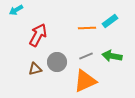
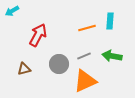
cyan arrow: moved 4 px left, 1 px down
cyan rectangle: rotated 49 degrees counterclockwise
orange line: rotated 12 degrees counterclockwise
gray line: moved 2 px left
gray circle: moved 2 px right, 2 px down
brown triangle: moved 11 px left
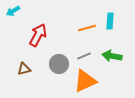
cyan arrow: moved 1 px right
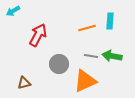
gray line: moved 7 px right; rotated 32 degrees clockwise
brown triangle: moved 14 px down
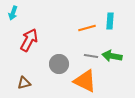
cyan arrow: moved 2 px down; rotated 40 degrees counterclockwise
red arrow: moved 9 px left, 5 px down
orange triangle: rotated 50 degrees clockwise
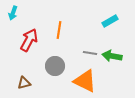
cyan rectangle: rotated 56 degrees clockwise
orange line: moved 28 px left, 2 px down; rotated 66 degrees counterclockwise
gray line: moved 1 px left, 3 px up
gray circle: moved 4 px left, 2 px down
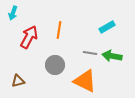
cyan rectangle: moved 3 px left, 6 px down
red arrow: moved 3 px up
gray circle: moved 1 px up
brown triangle: moved 6 px left, 2 px up
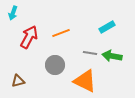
orange line: moved 2 px right, 3 px down; rotated 60 degrees clockwise
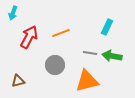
cyan rectangle: rotated 35 degrees counterclockwise
orange triangle: moved 2 px right; rotated 40 degrees counterclockwise
